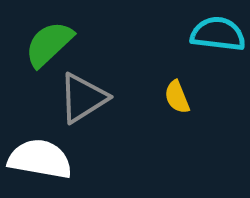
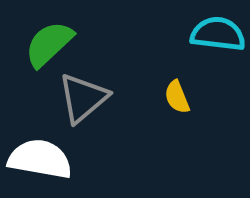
gray triangle: rotated 8 degrees counterclockwise
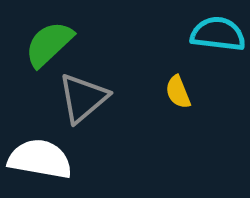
yellow semicircle: moved 1 px right, 5 px up
